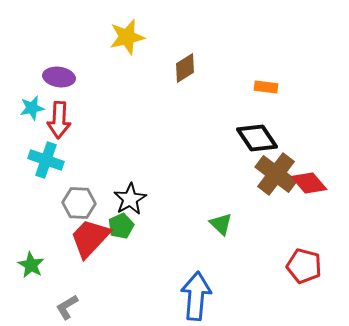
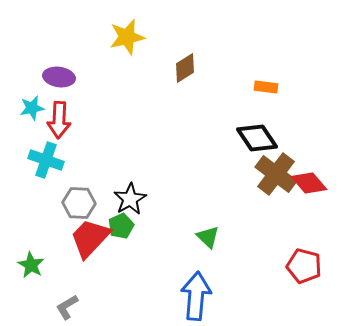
green triangle: moved 13 px left, 13 px down
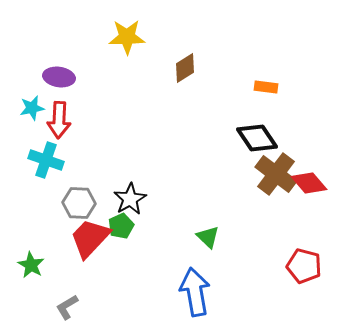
yellow star: rotated 12 degrees clockwise
blue arrow: moved 1 px left, 4 px up; rotated 15 degrees counterclockwise
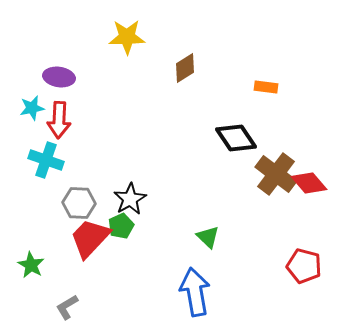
black diamond: moved 21 px left
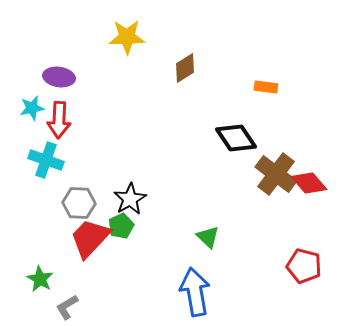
green star: moved 9 px right, 14 px down
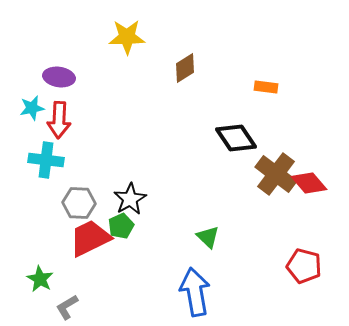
cyan cross: rotated 12 degrees counterclockwise
red trapezoid: rotated 21 degrees clockwise
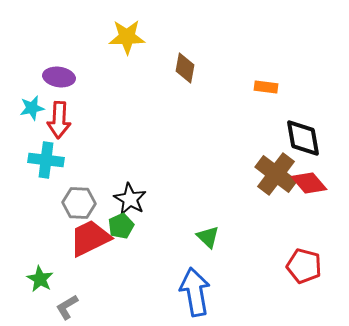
brown diamond: rotated 48 degrees counterclockwise
black diamond: moved 67 px right; rotated 24 degrees clockwise
black star: rotated 12 degrees counterclockwise
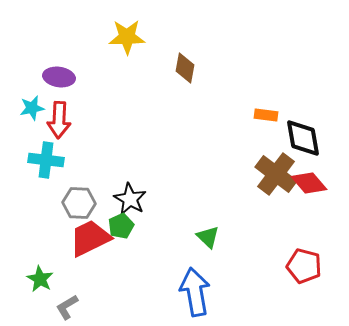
orange rectangle: moved 28 px down
